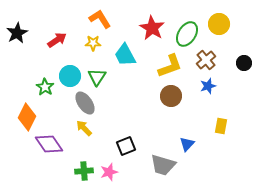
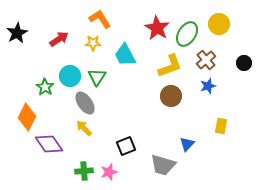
red star: moved 5 px right
red arrow: moved 2 px right, 1 px up
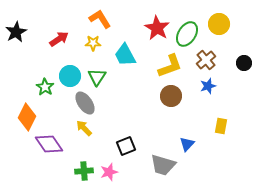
black star: moved 1 px left, 1 px up
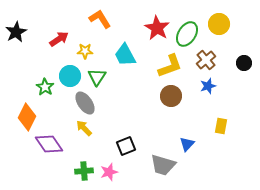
yellow star: moved 8 px left, 8 px down
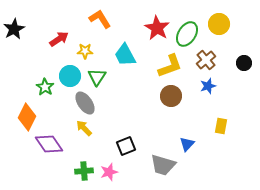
black star: moved 2 px left, 3 px up
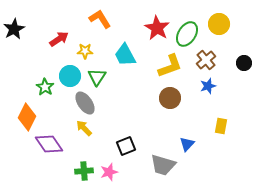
brown circle: moved 1 px left, 2 px down
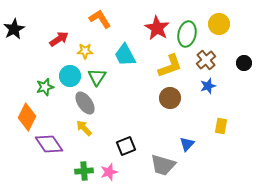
green ellipse: rotated 20 degrees counterclockwise
green star: rotated 24 degrees clockwise
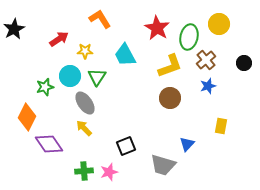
green ellipse: moved 2 px right, 3 px down
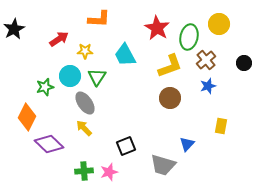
orange L-shape: moved 1 px left; rotated 125 degrees clockwise
purple diamond: rotated 12 degrees counterclockwise
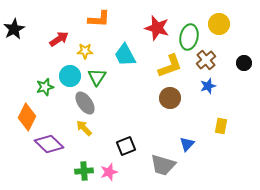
red star: rotated 15 degrees counterclockwise
